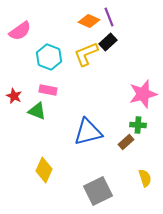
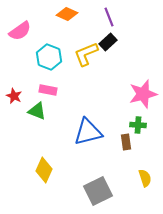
orange diamond: moved 22 px left, 7 px up
brown rectangle: rotated 56 degrees counterclockwise
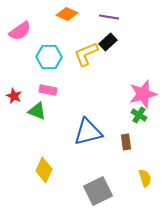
purple line: rotated 60 degrees counterclockwise
cyan hexagon: rotated 20 degrees counterclockwise
green cross: moved 1 px right, 10 px up; rotated 28 degrees clockwise
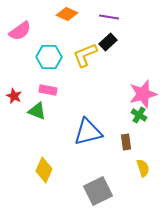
yellow L-shape: moved 1 px left, 1 px down
yellow semicircle: moved 2 px left, 10 px up
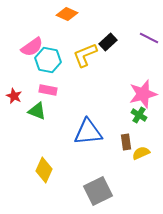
purple line: moved 40 px right, 21 px down; rotated 18 degrees clockwise
pink semicircle: moved 12 px right, 16 px down
cyan hexagon: moved 1 px left, 3 px down; rotated 10 degrees clockwise
blue triangle: rotated 8 degrees clockwise
yellow semicircle: moved 2 px left, 15 px up; rotated 96 degrees counterclockwise
